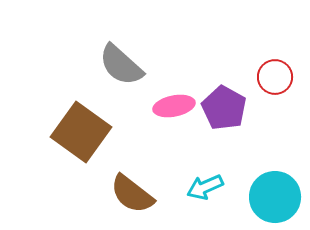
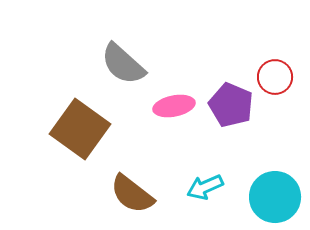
gray semicircle: moved 2 px right, 1 px up
purple pentagon: moved 7 px right, 3 px up; rotated 6 degrees counterclockwise
brown square: moved 1 px left, 3 px up
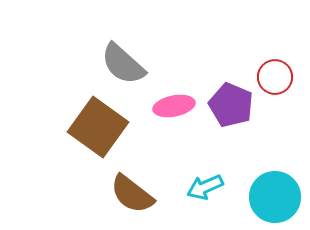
brown square: moved 18 px right, 2 px up
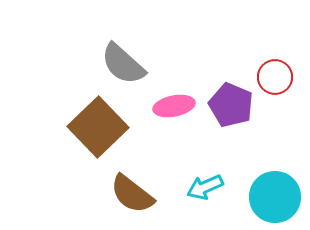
brown square: rotated 10 degrees clockwise
